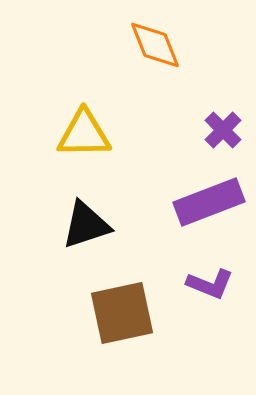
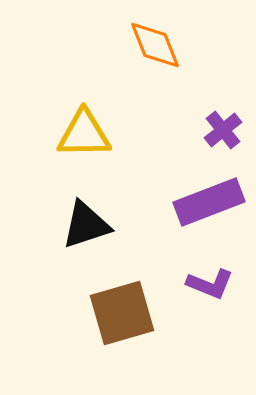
purple cross: rotated 6 degrees clockwise
brown square: rotated 4 degrees counterclockwise
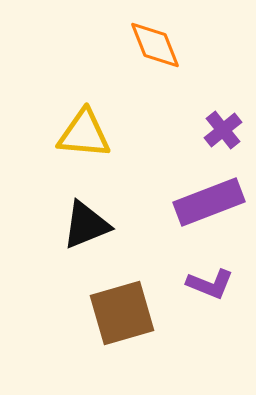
yellow triangle: rotated 6 degrees clockwise
black triangle: rotated 4 degrees counterclockwise
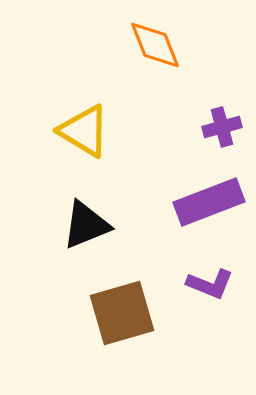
purple cross: moved 1 px left, 3 px up; rotated 24 degrees clockwise
yellow triangle: moved 3 px up; rotated 26 degrees clockwise
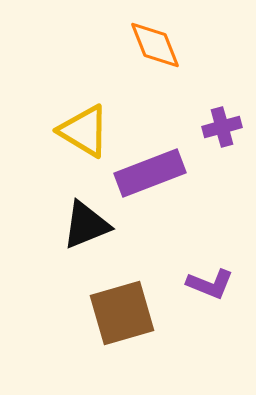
purple rectangle: moved 59 px left, 29 px up
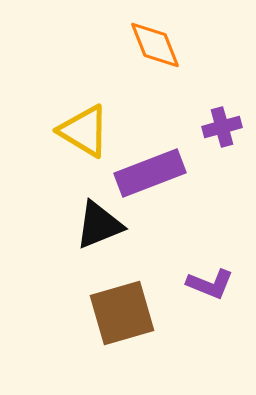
black triangle: moved 13 px right
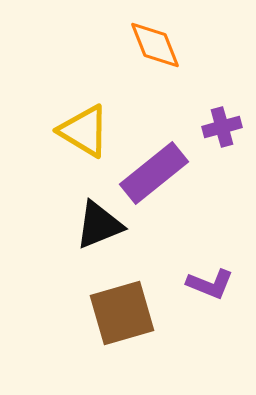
purple rectangle: moved 4 px right; rotated 18 degrees counterclockwise
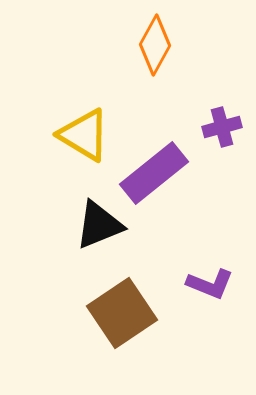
orange diamond: rotated 50 degrees clockwise
yellow triangle: moved 4 px down
brown square: rotated 18 degrees counterclockwise
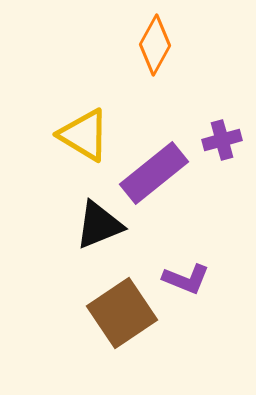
purple cross: moved 13 px down
purple L-shape: moved 24 px left, 5 px up
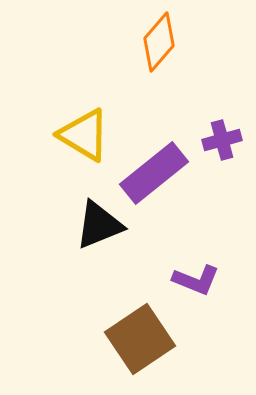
orange diamond: moved 4 px right, 3 px up; rotated 12 degrees clockwise
purple L-shape: moved 10 px right, 1 px down
brown square: moved 18 px right, 26 px down
